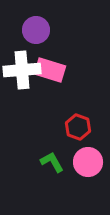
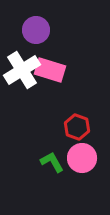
white cross: rotated 27 degrees counterclockwise
red hexagon: moved 1 px left
pink circle: moved 6 px left, 4 px up
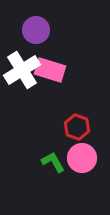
green L-shape: moved 1 px right
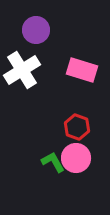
pink rectangle: moved 32 px right
pink circle: moved 6 px left
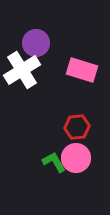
purple circle: moved 13 px down
red hexagon: rotated 25 degrees counterclockwise
green L-shape: moved 1 px right
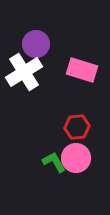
purple circle: moved 1 px down
white cross: moved 2 px right, 2 px down
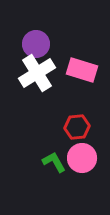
white cross: moved 13 px right, 1 px down
pink circle: moved 6 px right
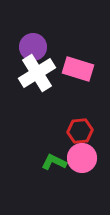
purple circle: moved 3 px left, 3 px down
pink rectangle: moved 4 px left, 1 px up
red hexagon: moved 3 px right, 4 px down
green L-shape: rotated 35 degrees counterclockwise
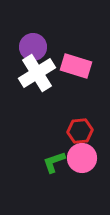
pink rectangle: moved 2 px left, 3 px up
green L-shape: rotated 45 degrees counterclockwise
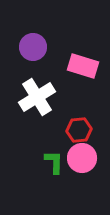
pink rectangle: moved 7 px right
white cross: moved 24 px down
red hexagon: moved 1 px left, 1 px up
green L-shape: rotated 110 degrees clockwise
